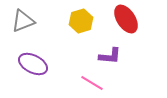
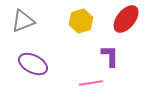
red ellipse: rotated 72 degrees clockwise
purple L-shape: rotated 95 degrees counterclockwise
pink line: moved 1 px left; rotated 40 degrees counterclockwise
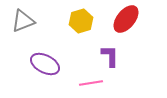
purple ellipse: moved 12 px right
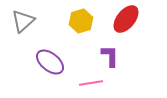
gray triangle: rotated 20 degrees counterclockwise
purple ellipse: moved 5 px right, 2 px up; rotated 12 degrees clockwise
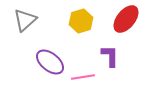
gray triangle: moved 2 px right, 1 px up
pink line: moved 8 px left, 6 px up
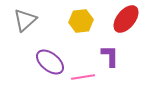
yellow hexagon: rotated 10 degrees clockwise
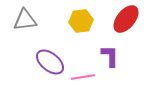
gray triangle: rotated 35 degrees clockwise
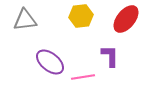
yellow hexagon: moved 5 px up
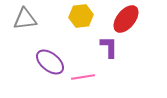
gray triangle: moved 1 px up
purple L-shape: moved 1 px left, 9 px up
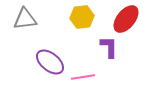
yellow hexagon: moved 1 px right, 1 px down
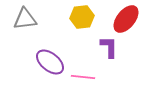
pink line: rotated 15 degrees clockwise
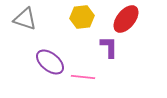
gray triangle: rotated 25 degrees clockwise
